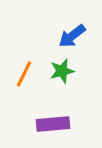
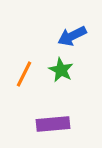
blue arrow: rotated 12 degrees clockwise
green star: moved 1 px left, 1 px up; rotated 30 degrees counterclockwise
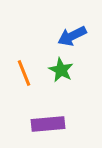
orange line: moved 1 px up; rotated 48 degrees counterclockwise
purple rectangle: moved 5 px left
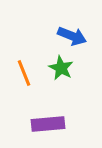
blue arrow: rotated 132 degrees counterclockwise
green star: moved 2 px up
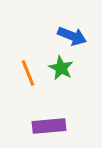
orange line: moved 4 px right
purple rectangle: moved 1 px right, 2 px down
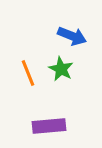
green star: moved 1 px down
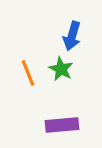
blue arrow: rotated 84 degrees clockwise
purple rectangle: moved 13 px right, 1 px up
